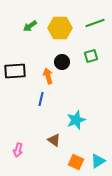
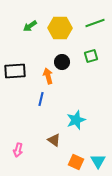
cyan triangle: rotated 28 degrees counterclockwise
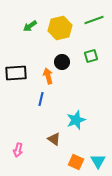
green line: moved 1 px left, 3 px up
yellow hexagon: rotated 15 degrees counterclockwise
black rectangle: moved 1 px right, 2 px down
brown triangle: moved 1 px up
